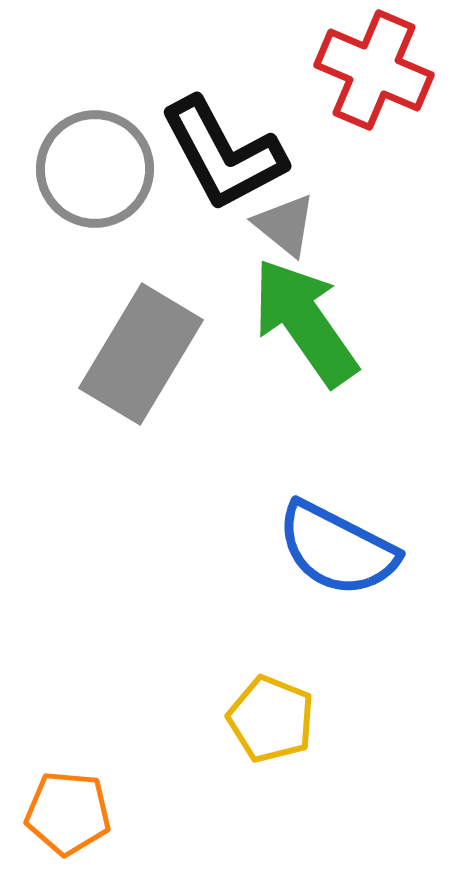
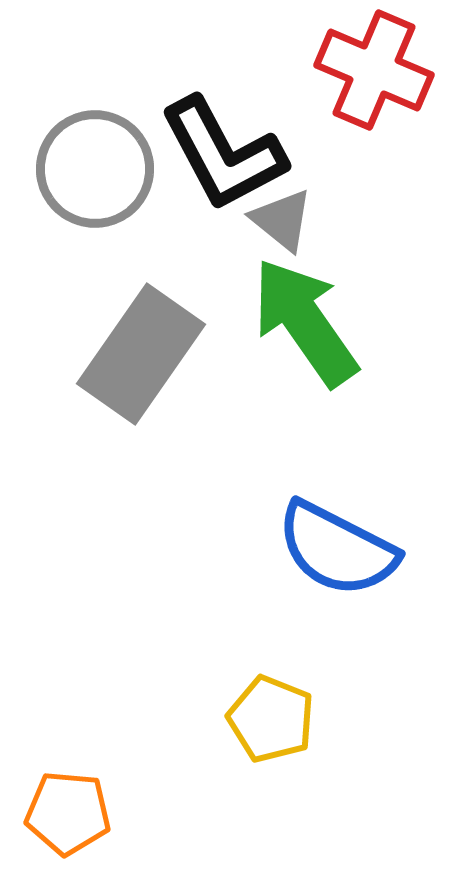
gray triangle: moved 3 px left, 5 px up
gray rectangle: rotated 4 degrees clockwise
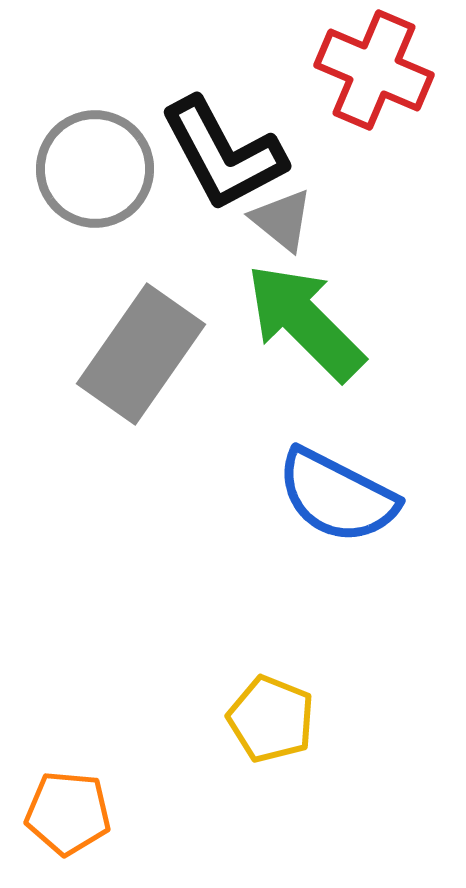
green arrow: rotated 10 degrees counterclockwise
blue semicircle: moved 53 px up
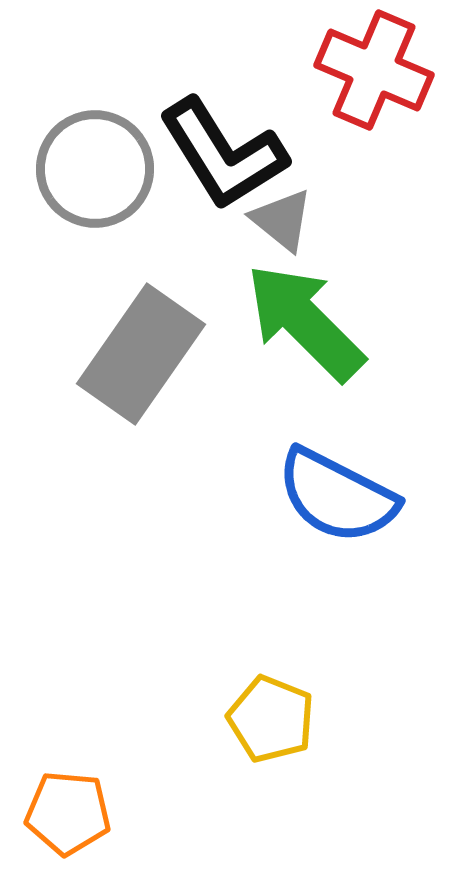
black L-shape: rotated 4 degrees counterclockwise
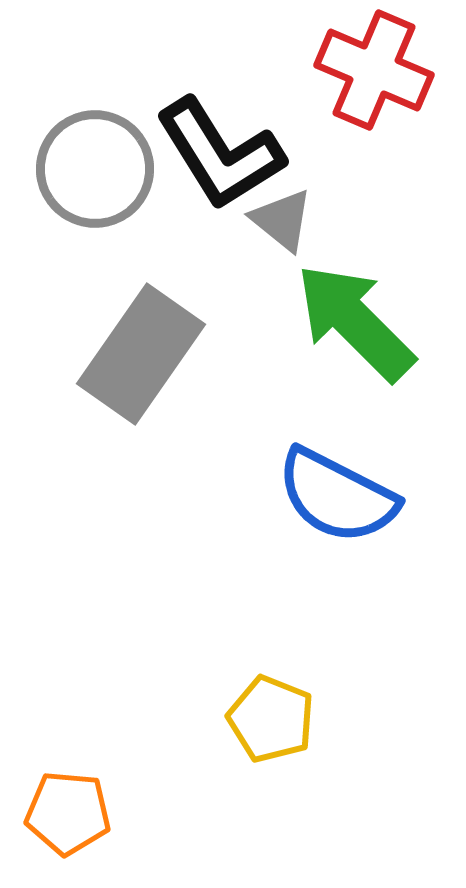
black L-shape: moved 3 px left
green arrow: moved 50 px right
